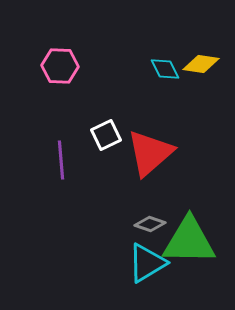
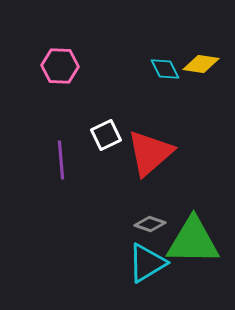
green triangle: moved 4 px right
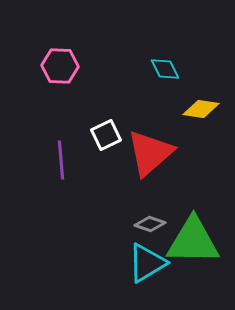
yellow diamond: moved 45 px down
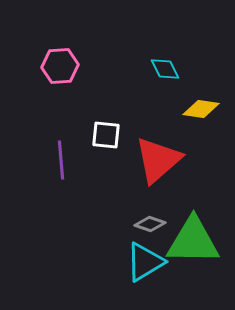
pink hexagon: rotated 6 degrees counterclockwise
white square: rotated 32 degrees clockwise
red triangle: moved 8 px right, 7 px down
cyan triangle: moved 2 px left, 1 px up
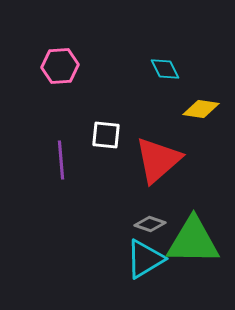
cyan triangle: moved 3 px up
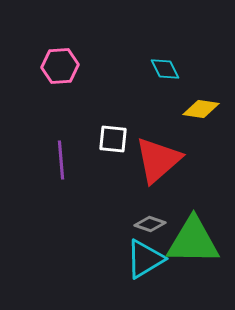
white square: moved 7 px right, 4 px down
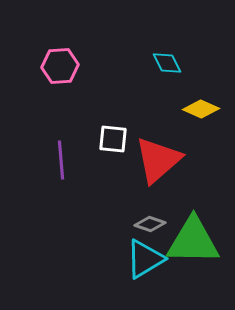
cyan diamond: moved 2 px right, 6 px up
yellow diamond: rotated 15 degrees clockwise
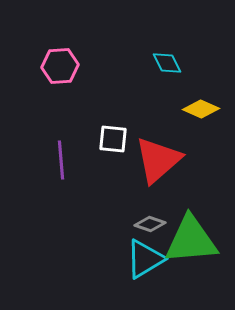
green triangle: moved 2 px left, 1 px up; rotated 6 degrees counterclockwise
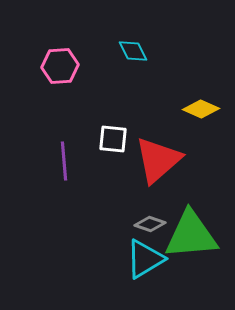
cyan diamond: moved 34 px left, 12 px up
purple line: moved 3 px right, 1 px down
green triangle: moved 5 px up
